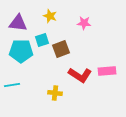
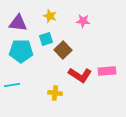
pink star: moved 1 px left, 2 px up
cyan square: moved 4 px right, 1 px up
brown square: moved 2 px right, 1 px down; rotated 24 degrees counterclockwise
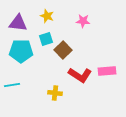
yellow star: moved 3 px left
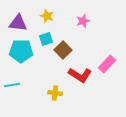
pink star: rotated 24 degrees counterclockwise
pink rectangle: moved 7 px up; rotated 42 degrees counterclockwise
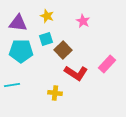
pink star: rotated 24 degrees counterclockwise
red L-shape: moved 4 px left, 2 px up
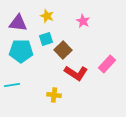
yellow cross: moved 1 px left, 2 px down
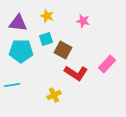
pink star: rotated 16 degrees counterclockwise
brown square: rotated 18 degrees counterclockwise
yellow cross: rotated 32 degrees counterclockwise
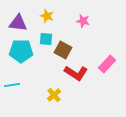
cyan square: rotated 24 degrees clockwise
yellow cross: rotated 16 degrees counterclockwise
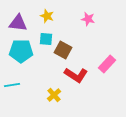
pink star: moved 5 px right, 2 px up
red L-shape: moved 2 px down
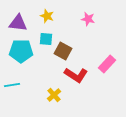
brown square: moved 1 px down
